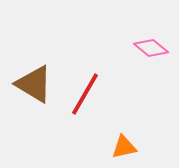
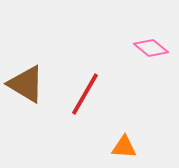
brown triangle: moved 8 px left
orange triangle: rotated 16 degrees clockwise
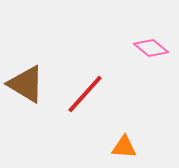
red line: rotated 12 degrees clockwise
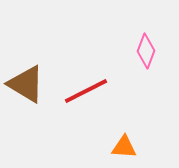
pink diamond: moved 5 px left, 3 px down; rotated 72 degrees clockwise
red line: moved 1 px right, 3 px up; rotated 21 degrees clockwise
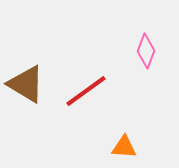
red line: rotated 9 degrees counterclockwise
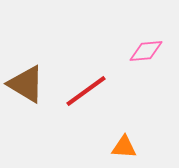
pink diamond: rotated 64 degrees clockwise
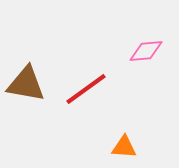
brown triangle: rotated 21 degrees counterclockwise
red line: moved 2 px up
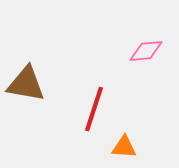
red line: moved 8 px right, 20 px down; rotated 36 degrees counterclockwise
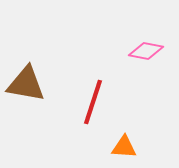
pink diamond: rotated 16 degrees clockwise
red line: moved 1 px left, 7 px up
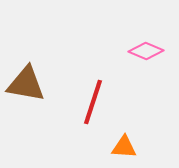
pink diamond: rotated 12 degrees clockwise
